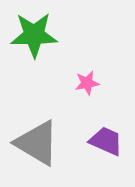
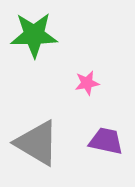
purple trapezoid: rotated 12 degrees counterclockwise
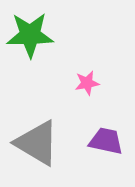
green star: moved 4 px left
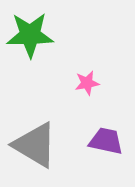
gray triangle: moved 2 px left, 2 px down
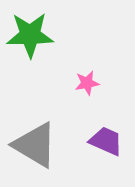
purple trapezoid: rotated 12 degrees clockwise
